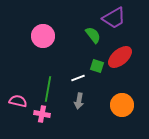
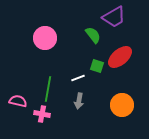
purple trapezoid: moved 1 px up
pink circle: moved 2 px right, 2 px down
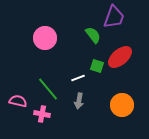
purple trapezoid: rotated 40 degrees counterclockwise
green line: rotated 50 degrees counterclockwise
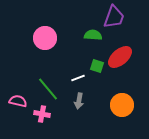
green semicircle: rotated 48 degrees counterclockwise
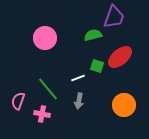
green semicircle: rotated 18 degrees counterclockwise
pink semicircle: rotated 84 degrees counterclockwise
orange circle: moved 2 px right
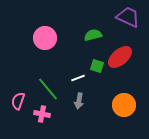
purple trapezoid: moved 14 px right; rotated 85 degrees counterclockwise
